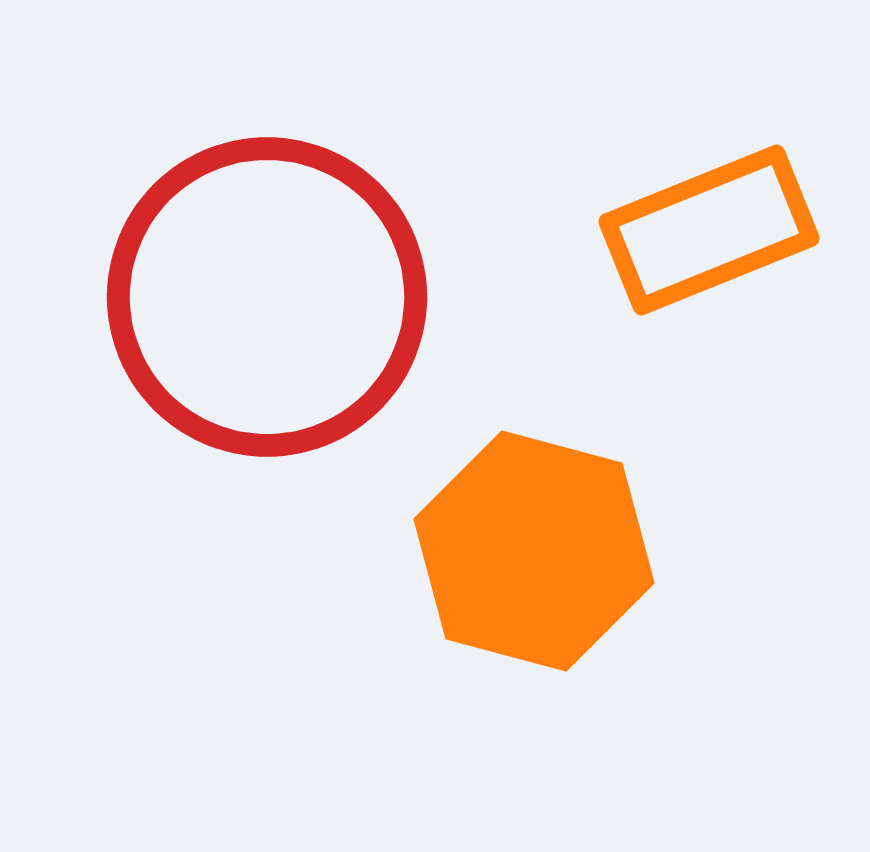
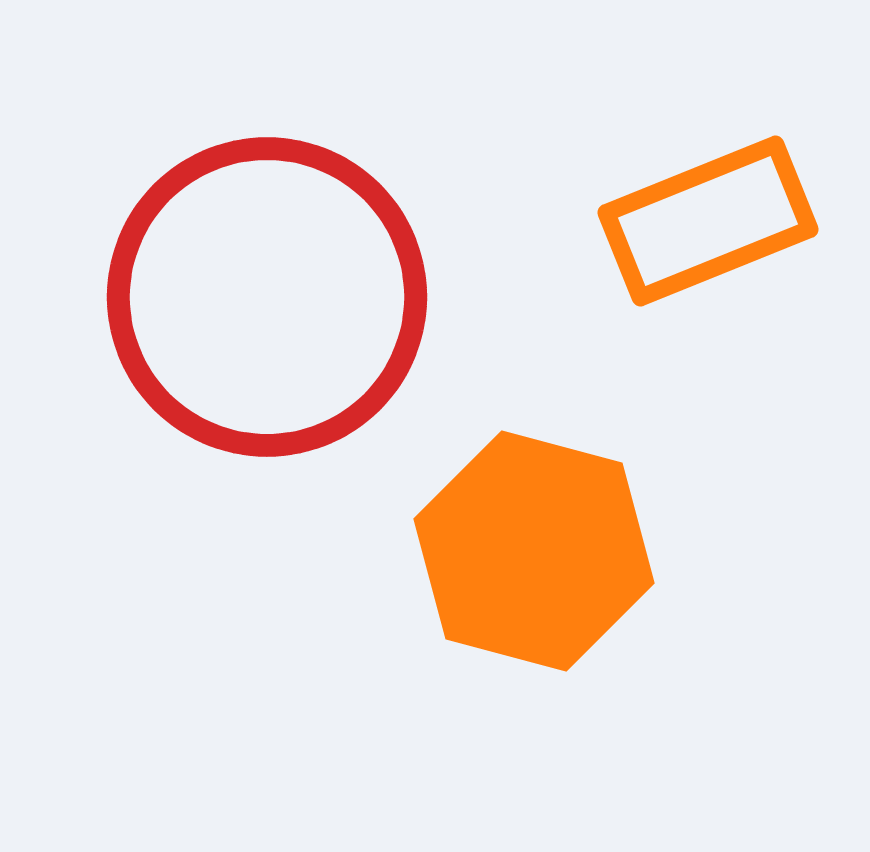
orange rectangle: moved 1 px left, 9 px up
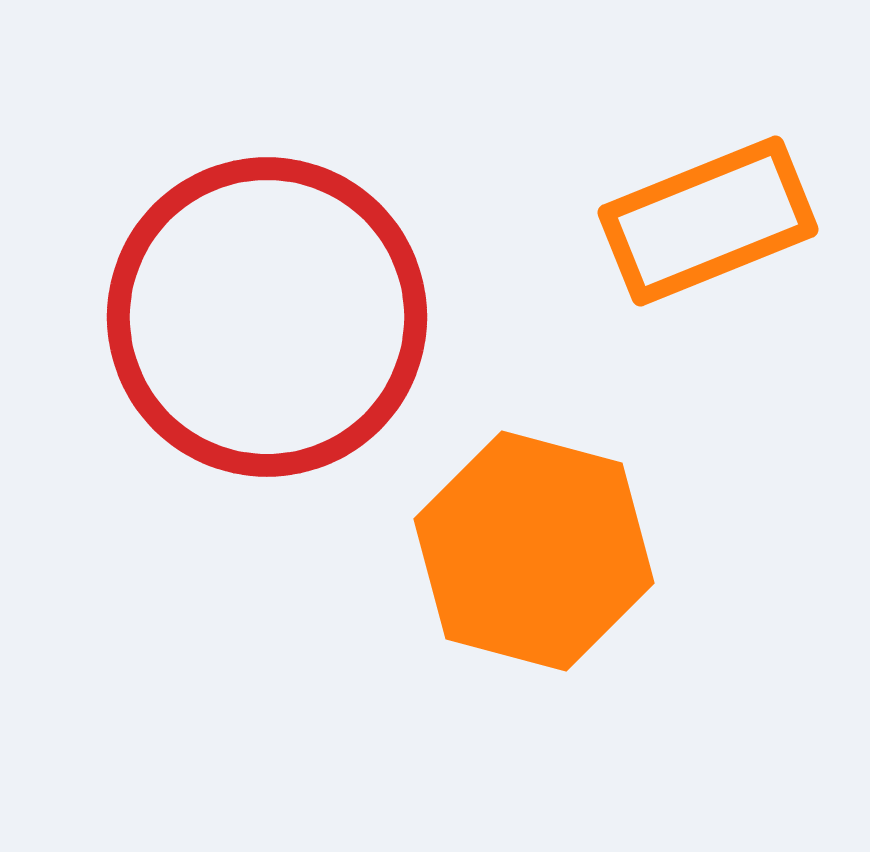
red circle: moved 20 px down
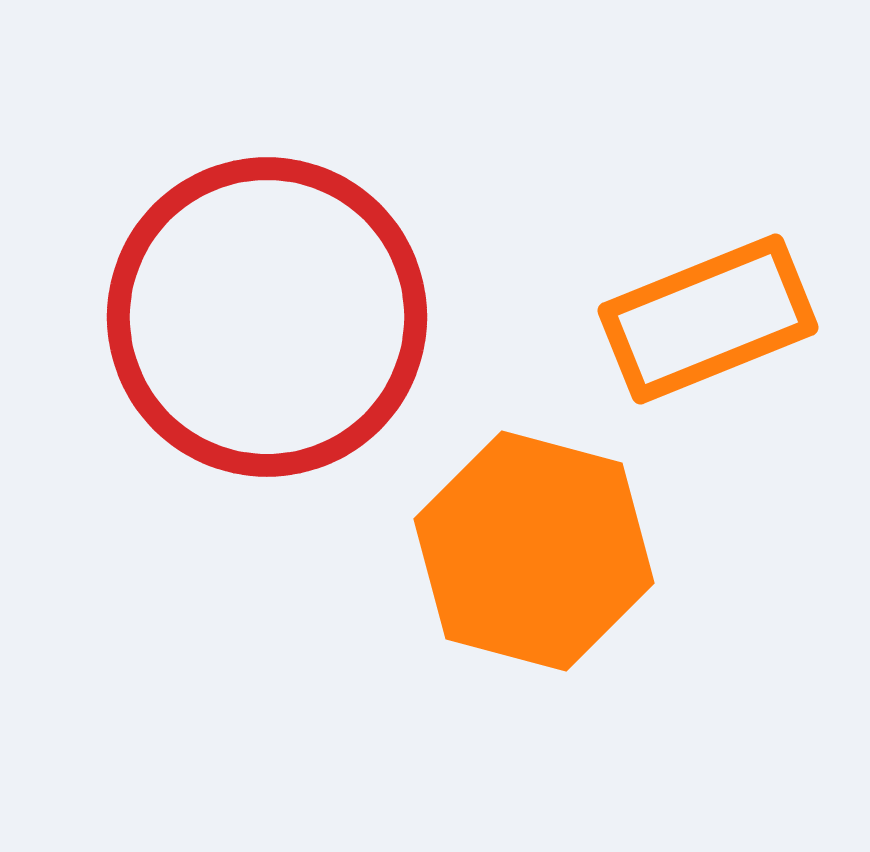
orange rectangle: moved 98 px down
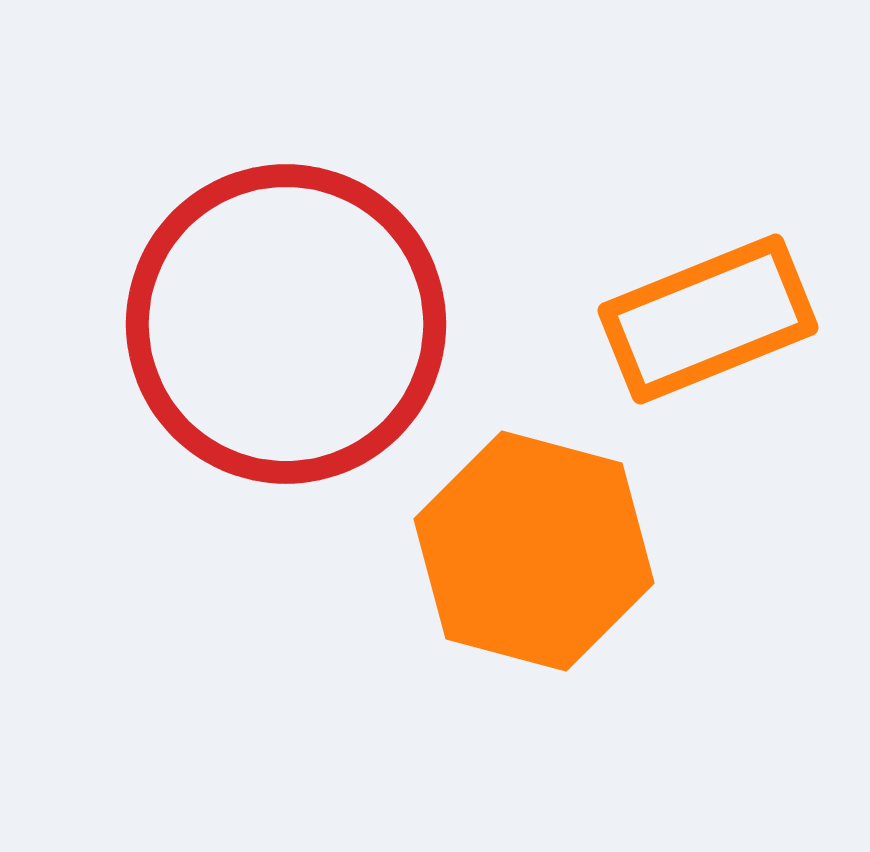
red circle: moved 19 px right, 7 px down
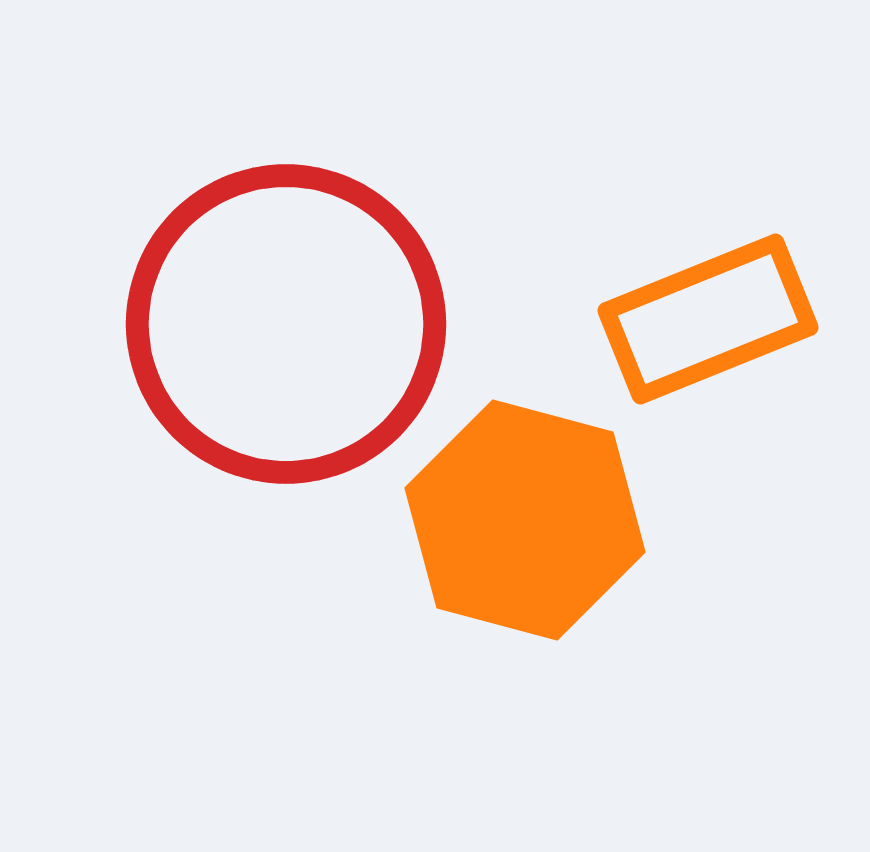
orange hexagon: moved 9 px left, 31 px up
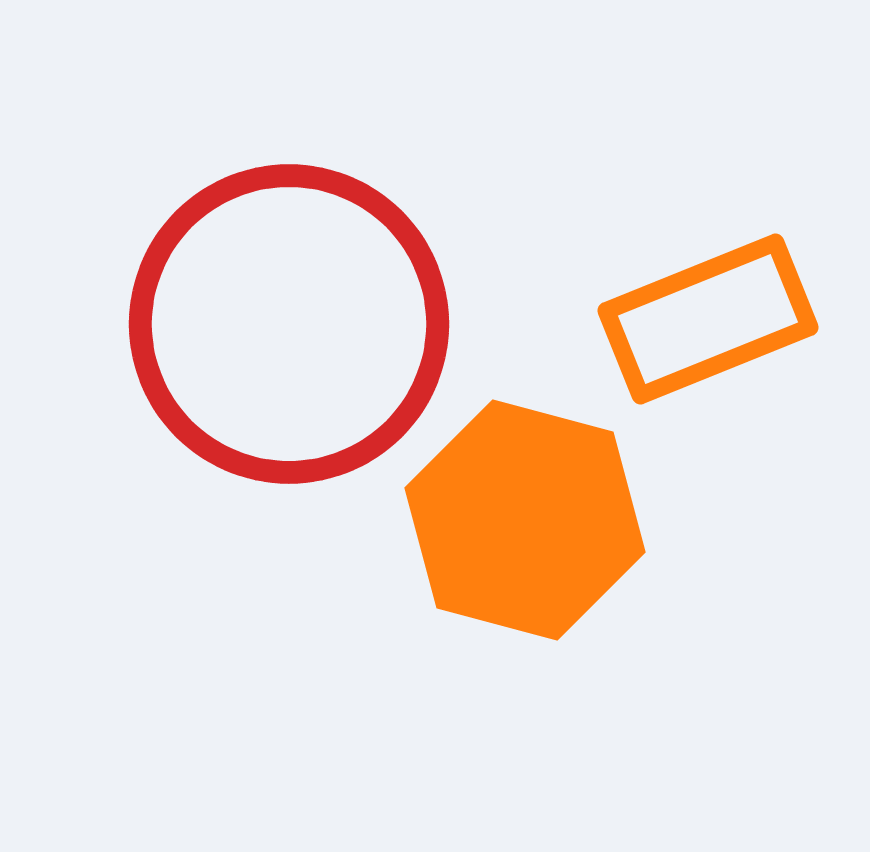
red circle: moved 3 px right
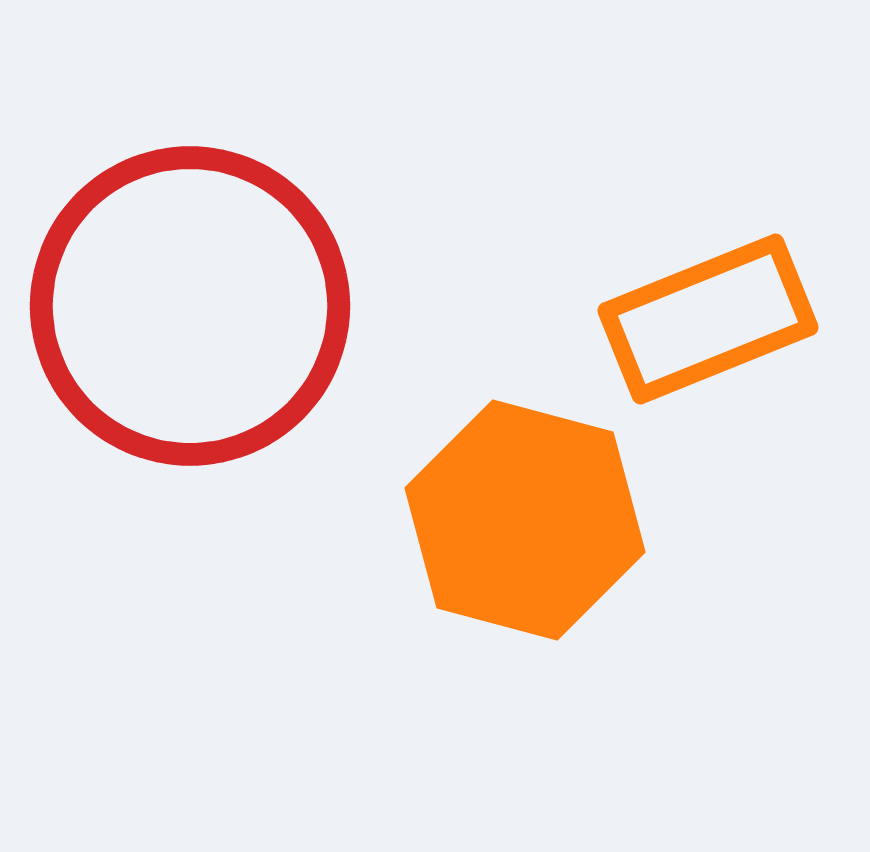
red circle: moved 99 px left, 18 px up
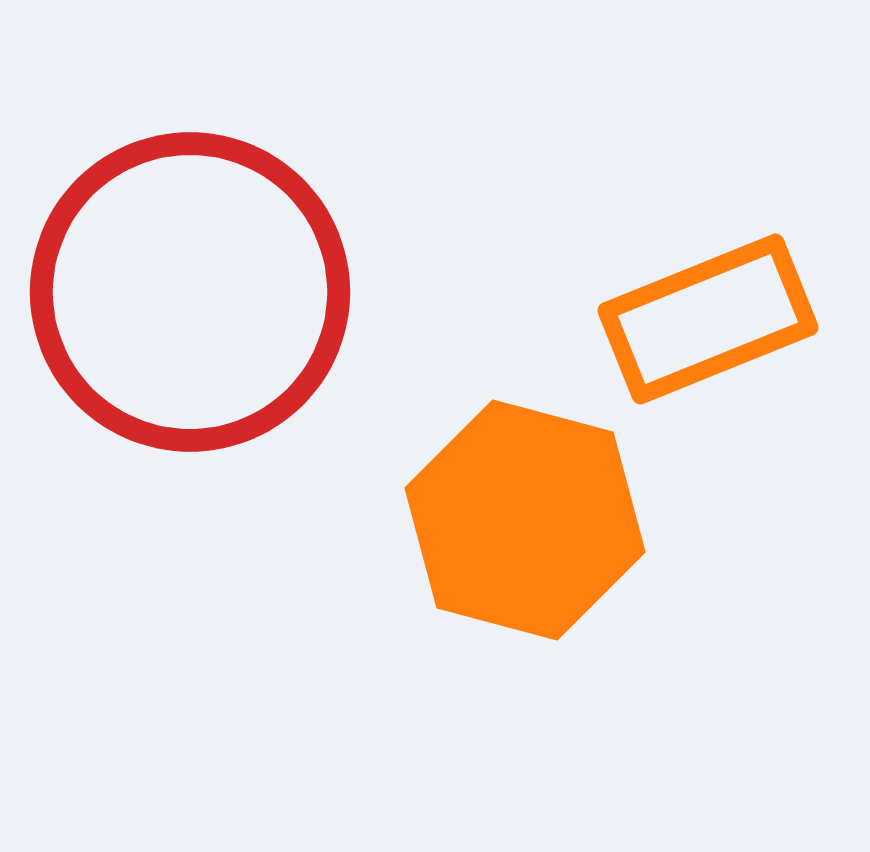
red circle: moved 14 px up
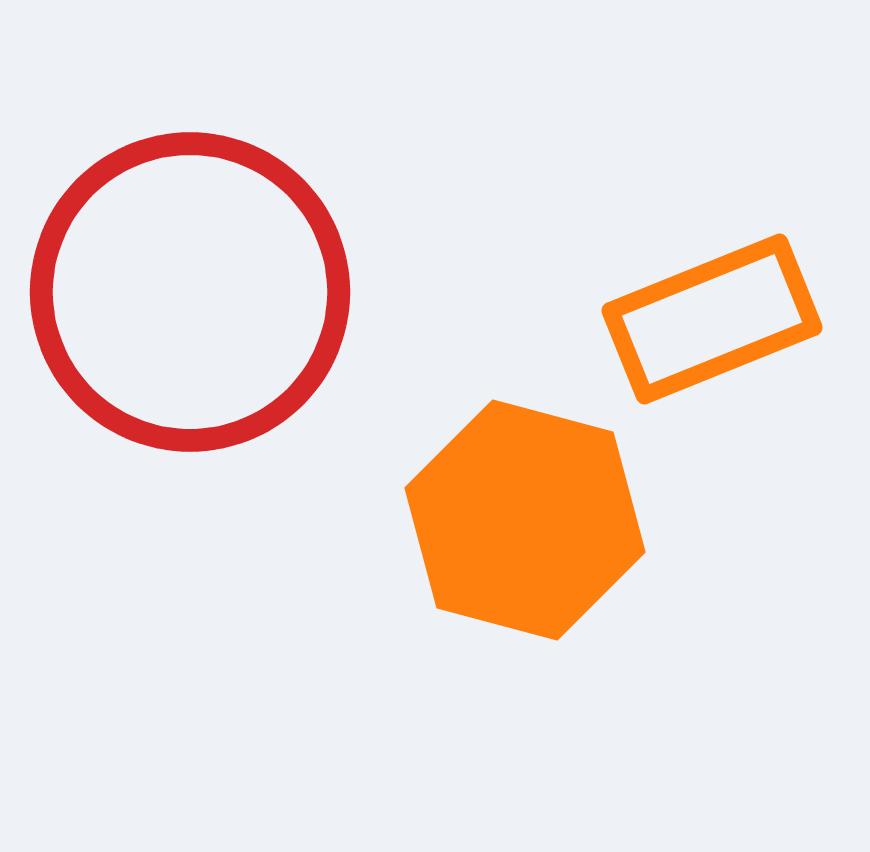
orange rectangle: moved 4 px right
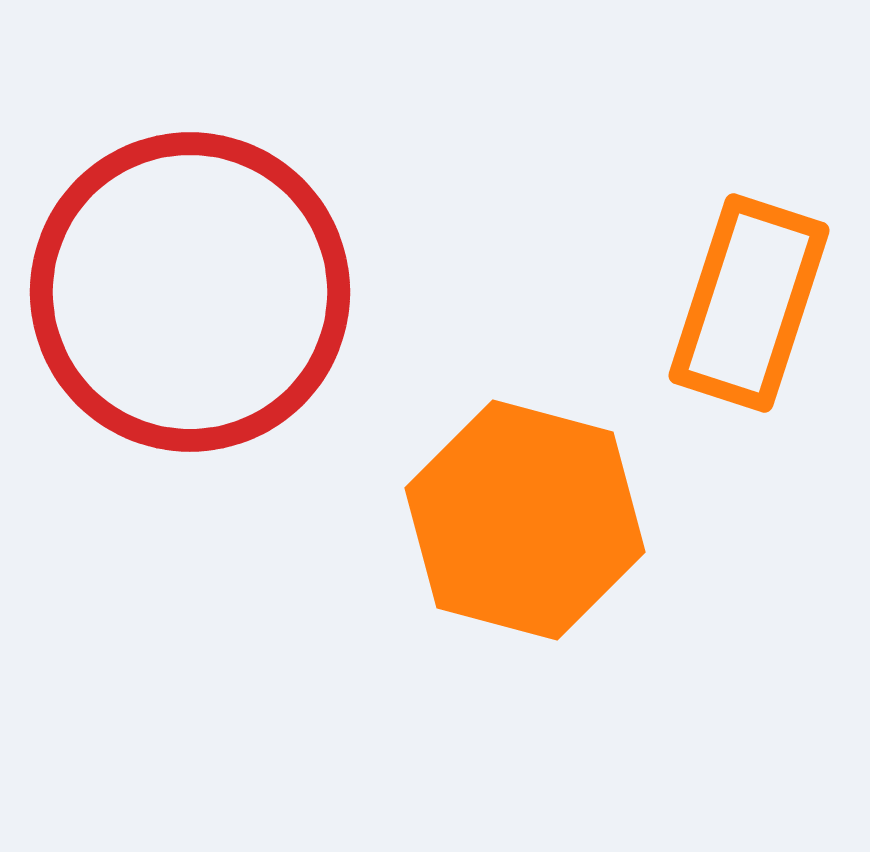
orange rectangle: moved 37 px right, 16 px up; rotated 50 degrees counterclockwise
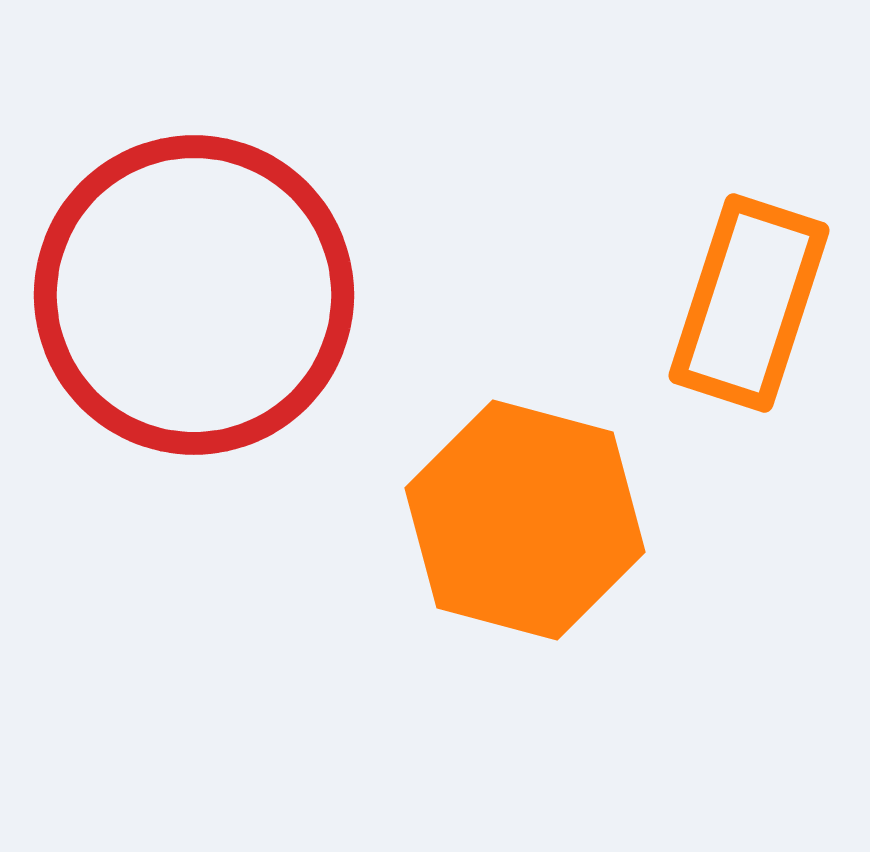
red circle: moved 4 px right, 3 px down
